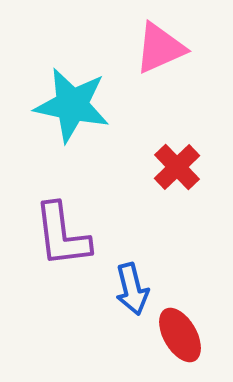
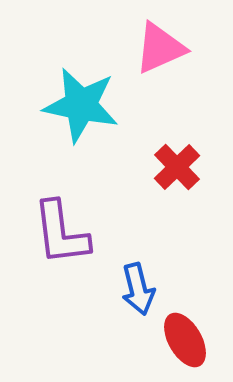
cyan star: moved 9 px right
purple L-shape: moved 1 px left, 2 px up
blue arrow: moved 6 px right
red ellipse: moved 5 px right, 5 px down
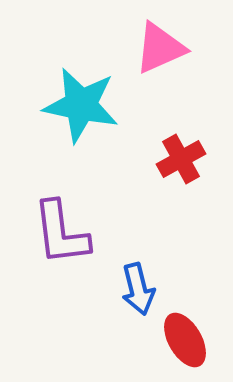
red cross: moved 4 px right, 8 px up; rotated 15 degrees clockwise
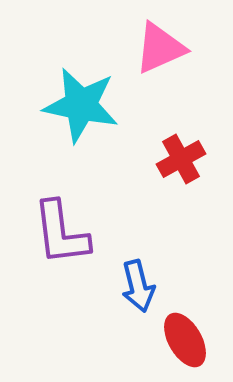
blue arrow: moved 3 px up
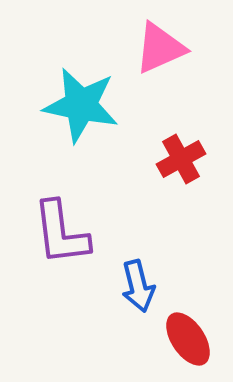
red ellipse: moved 3 px right, 1 px up; rotated 4 degrees counterclockwise
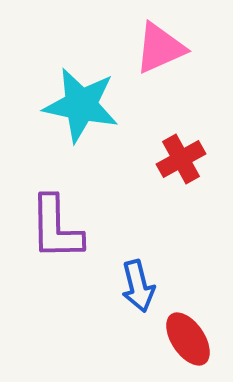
purple L-shape: moved 5 px left, 5 px up; rotated 6 degrees clockwise
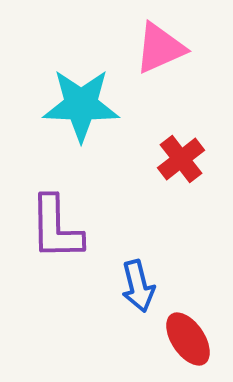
cyan star: rotated 10 degrees counterclockwise
red cross: rotated 9 degrees counterclockwise
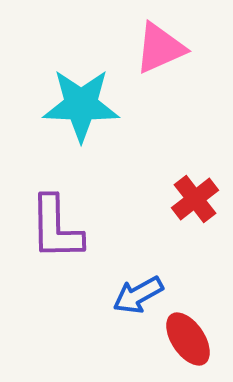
red cross: moved 14 px right, 40 px down
blue arrow: moved 9 px down; rotated 75 degrees clockwise
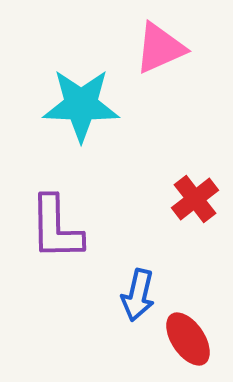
blue arrow: rotated 48 degrees counterclockwise
